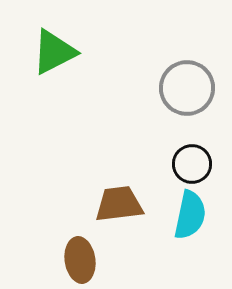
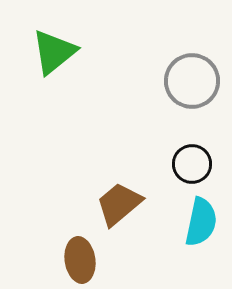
green triangle: rotated 12 degrees counterclockwise
gray circle: moved 5 px right, 7 px up
brown trapezoid: rotated 33 degrees counterclockwise
cyan semicircle: moved 11 px right, 7 px down
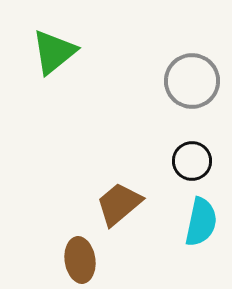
black circle: moved 3 px up
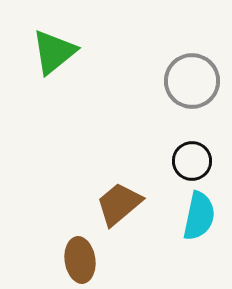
cyan semicircle: moved 2 px left, 6 px up
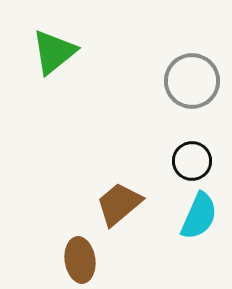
cyan semicircle: rotated 12 degrees clockwise
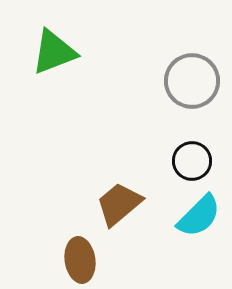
green triangle: rotated 18 degrees clockwise
cyan semicircle: rotated 21 degrees clockwise
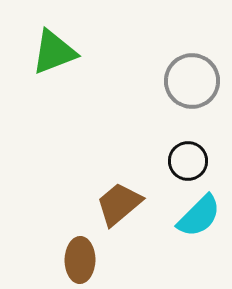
black circle: moved 4 px left
brown ellipse: rotated 9 degrees clockwise
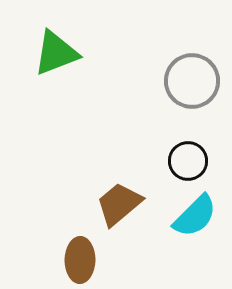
green triangle: moved 2 px right, 1 px down
cyan semicircle: moved 4 px left
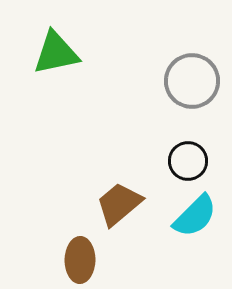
green triangle: rotated 9 degrees clockwise
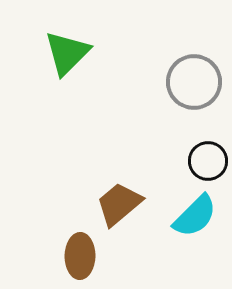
green triangle: moved 11 px right; rotated 33 degrees counterclockwise
gray circle: moved 2 px right, 1 px down
black circle: moved 20 px right
brown ellipse: moved 4 px up
